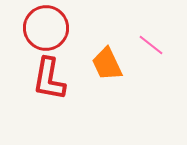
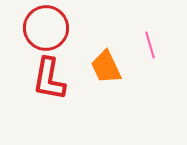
pink line: moved 1 px left; rotated 36 degrees clockwise
orange trapezoid: moved 1 px left, 3 px down
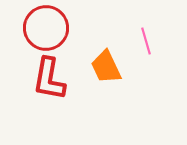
pink line: moved 4 px left, 4 px up
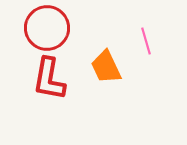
red circle: moved 1 px right
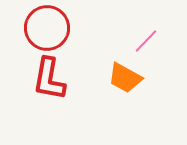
pink line: rotated 60 degrees clockwise
orange trapezoid: moved 19 px right, 11 px down; rotated 36 degrees counterclockwise
